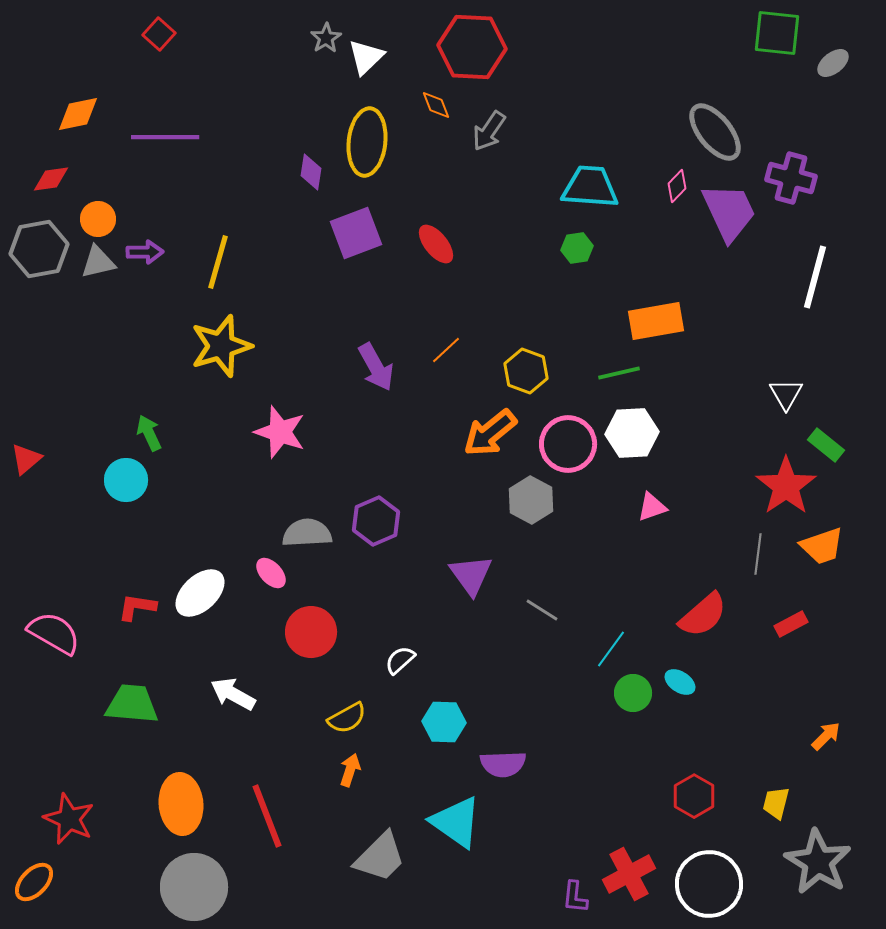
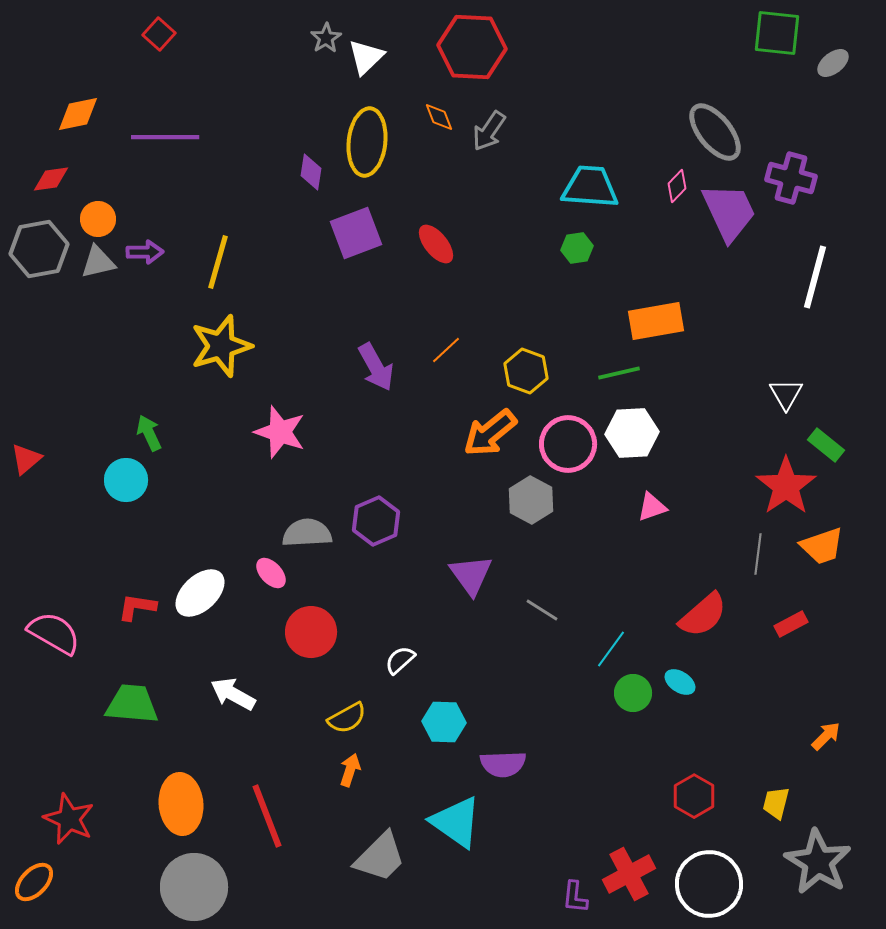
orange diamond at (436, 105): moved 3 px right, 12 px down
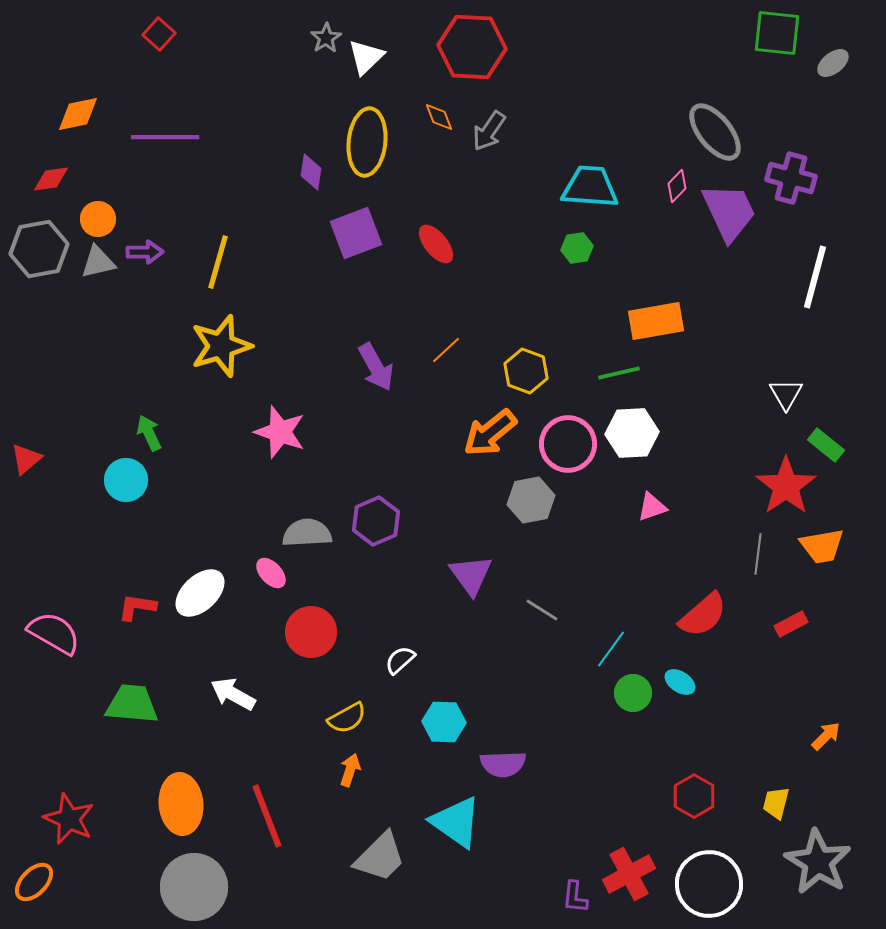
gray hexagon at (531, 500): rotated 21 degrees clockwise
orange trapezoid at (822, 546): rotated 9 degrees clockwise
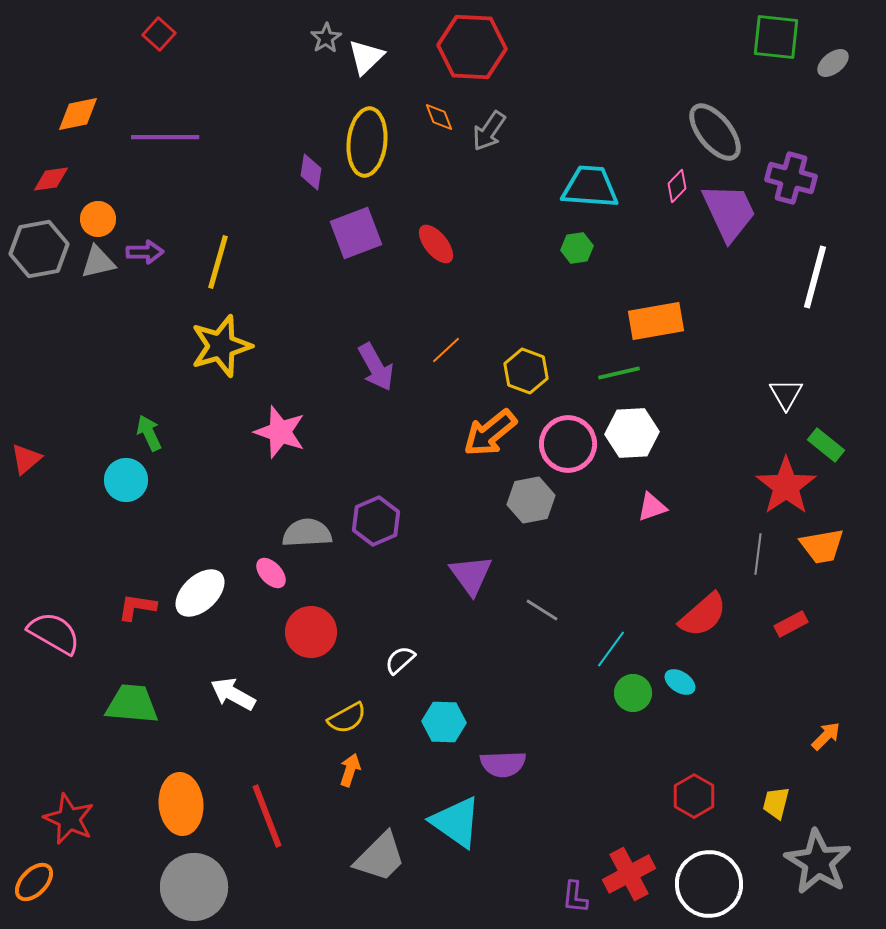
green square at (777, 33): moved 1 px left, 4 px down
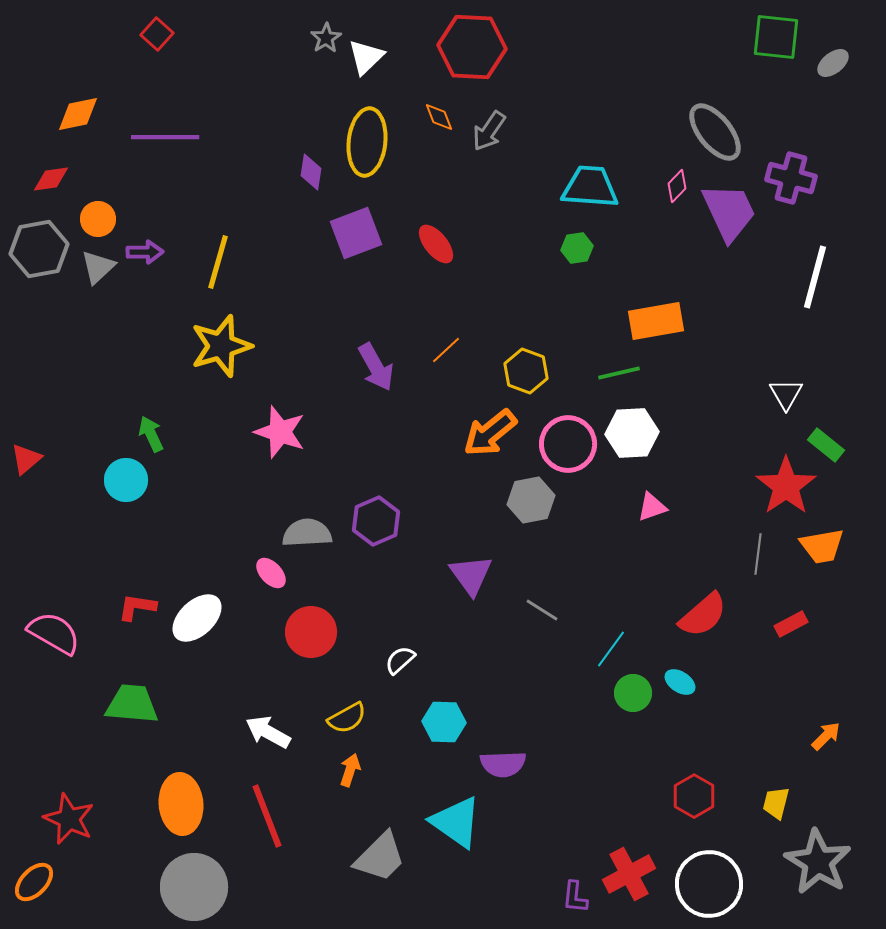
red square at (159, 34): moved 2 px left
gray triangle at (98, 262): moved 5 px down; rotated 30 degrees counterclockwise
green arrow at (149, 433): moved 2 px right, 1 px down
white ellipse at (200, 593): moved 3 px left, 25 px down
white arrow at (233, 694): moved 35 px right, 38 px down
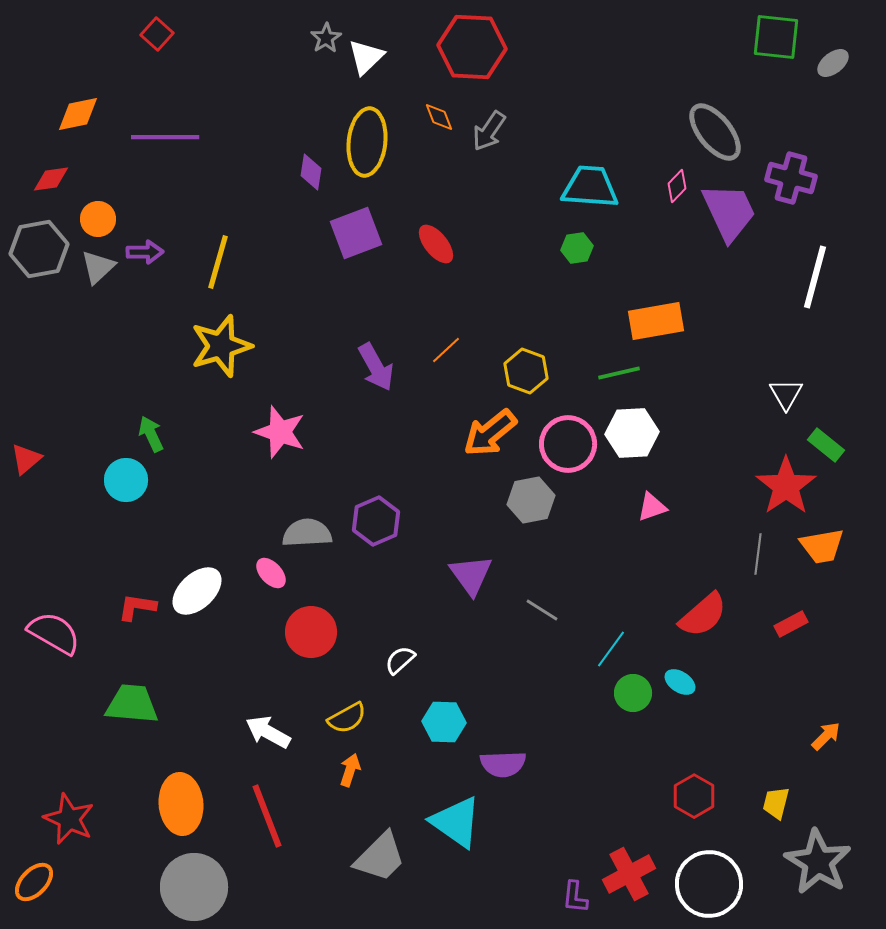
white ellipse at (197, 618): moved 27 px up
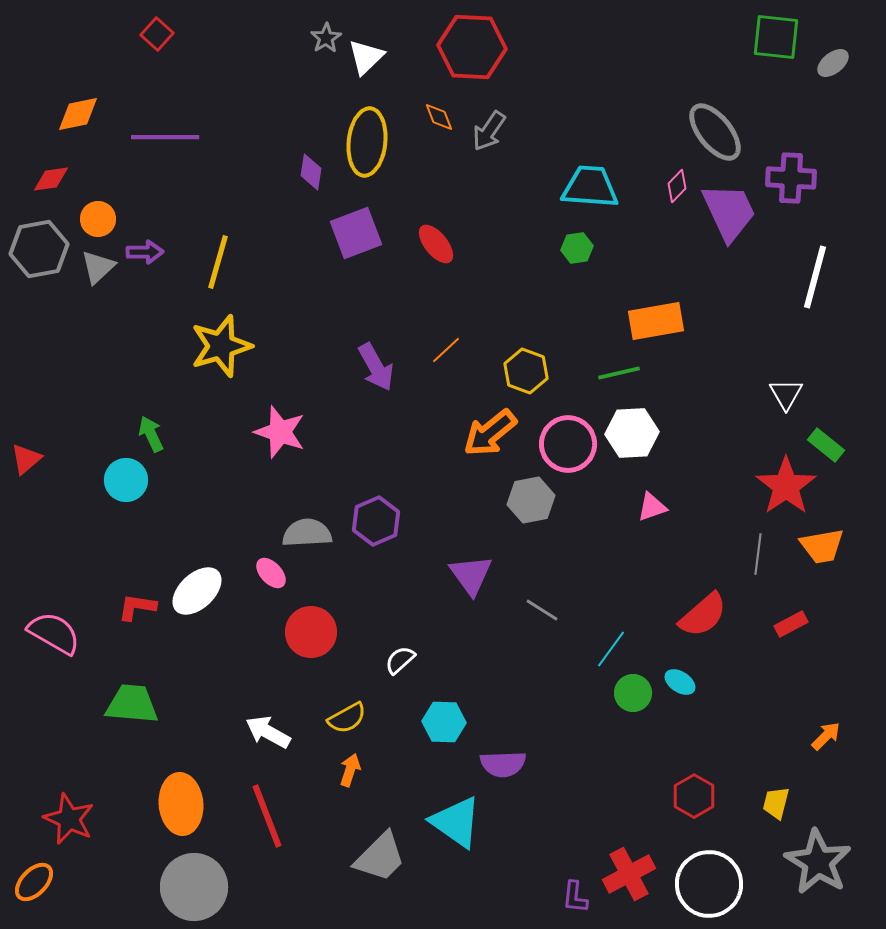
purple cross at (791, 178): rotated 12 degrees counterclockwise
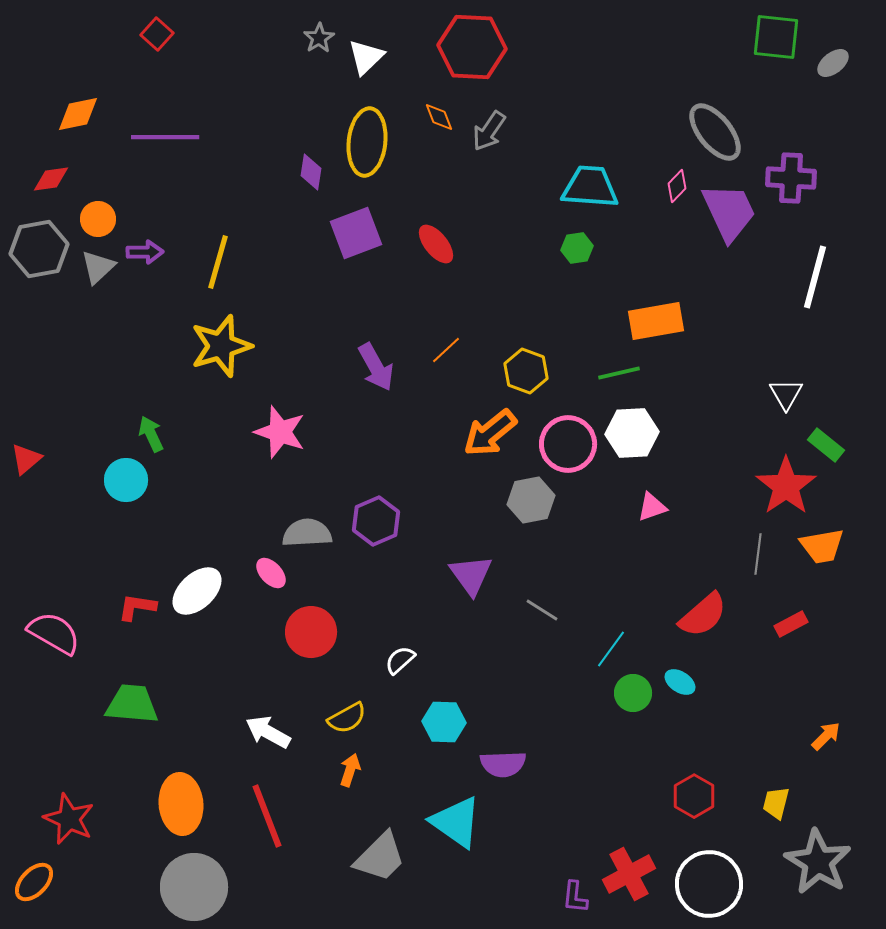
gray star at (326, 38): moved 7 px left
